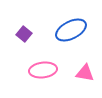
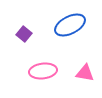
blue ellipse: moved 1 px left, 5 px up
pink ellipse: moved 1 px down
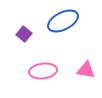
blue ellipse: moved 7 px left, 4 px up
pink triangle: moved 1 px right, 3 px up
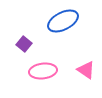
purple square: moved 10 px down
pink triangle: rotated 24 degrees clockwise
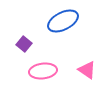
pink triangle: moved 1 px right
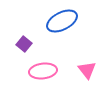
blue ellipse: moved 1 px left
pink triangle: rotated 18 degrees clockwise
